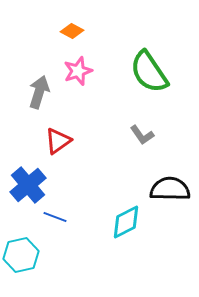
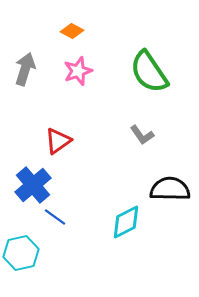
gray arrow: moved 14 px left, 23 px up
blue cross: moved 5 px right
blue line: rotated 15 degrees clockwise
cyan hexagon: moved 2 px up
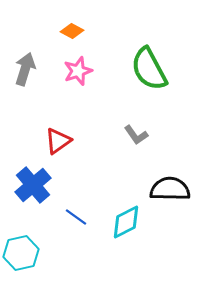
green semicircle: moved 3 px up; rotated 6 degrees clockwise
gray L-shape: moved 6 px left
blue line: moved 21 px right
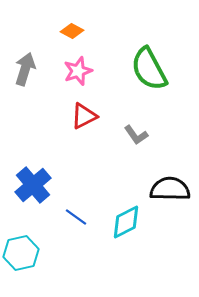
red triangle: moved 26 px right, 25 px up; rotated 8 degrees clockwise
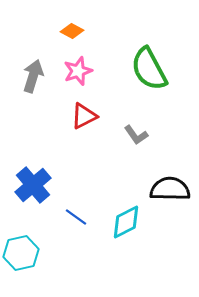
gray arrow: moved 8 px right, 7 px down
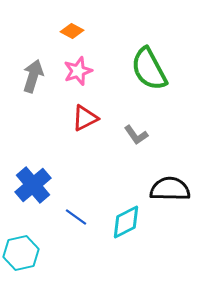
red triangle: moved 1 px right, 2 px down
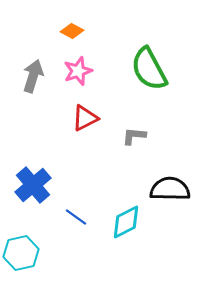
gray L-shape: moved 2 px left, 1 px down; rotated 130 degrees clockwise
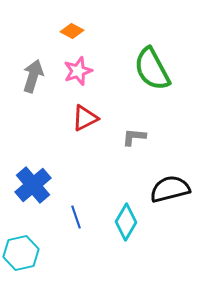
green semicircle: moved 3 px right
gray L-shape: moved 1 px down
black semicircle: rotated 15 degrees counterclockwise
blue line: rotated 35 degrees clockwise
cyan diamond: rotated 33 degrees counterclockwise
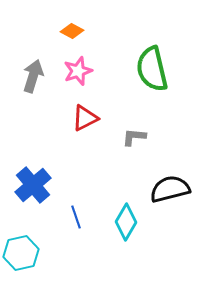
green semicircle: rotated 15 degrees clockwise
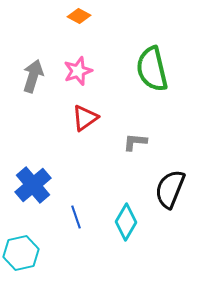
orange diamond: moved 7 px right, 15 px up
red triangle: rotated 8 degrees counterclockwise
gray L-shape: moved 1 px right, 5 px down
black semicircle: rotated 54 degrees counterclockwise
